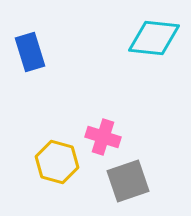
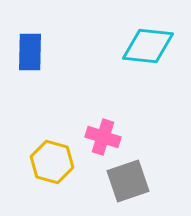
cyan diamond: moved 6 px left, 8 px down
blue rectangle: rotated 18 degrees clockwise
yellow hexagon: moved 5 px left
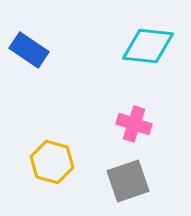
blue rectangle: moved 1 px left, 2 px up; rotated 57 degrees counterclockwise
pink cross: moved 31 px right, 13 px up
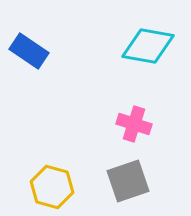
cyan diamond: rotated 4 degrees clockwise
blue rectangle: moved 1 px down
yellow hexagon: moved 25 px down
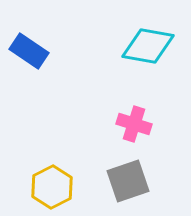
yellow hexagon: rotated 18 degrees clockwise
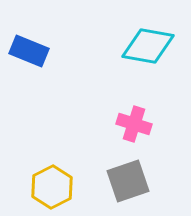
blue rectangle: rotated 12 degrees counterclockwise
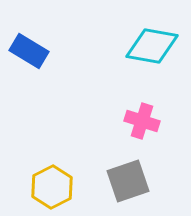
cyan diamond: moved 4 px right
blue rectangle: rotated 9 degrees clockwise
pink cross: moved 8 px right, 3 px up
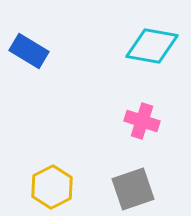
gray square: moved 5 px right, 8 px down
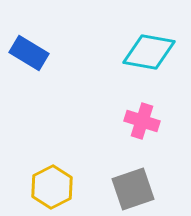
cyan diamond: moved 3 px left, 6 px down
blue rectangle: moved 2 px down
